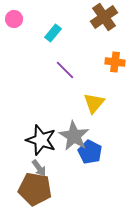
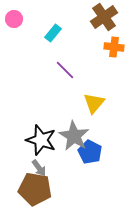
orange cross: moved 1 px left, 15 px up
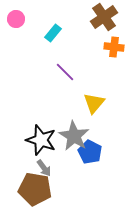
pink circle: moved 2 px right
purple line: moved 2 px down
gray arrow: moved 5 px right
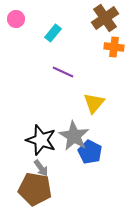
brown cross: moved 1 px right, 1 px down
purple line: moved 2 px left; rotated 20 degrees counterclockwise
gray arrow: moved 3 px left
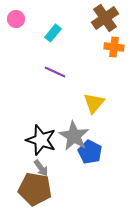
purple line: moved 8 px left
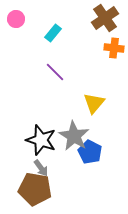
orange cross: moved 1 px down
purple line: rotated 20 degrees clockwise
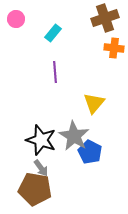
brown cross: rotated 16 degrees clockwise
purple line: rotated 40 degrees clockwise
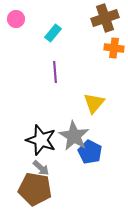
gray arrow: rotated 12 degrees counterclockwise
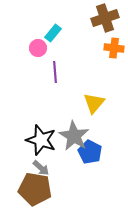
pink circle: moved 22 px right, 29 px down
